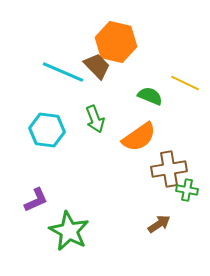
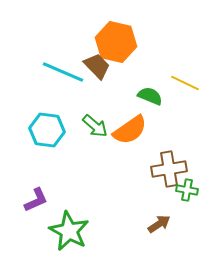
green arrow: moved 7 px down; rotated 28 degrees counterclockwise
orange semicircle: moved 9 px left, 7 px up
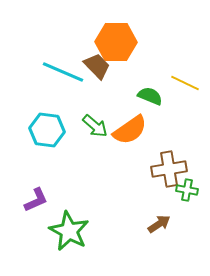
orange hexagon: rotated 12 degrees counterclockwise
